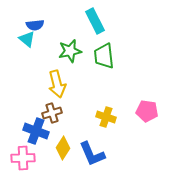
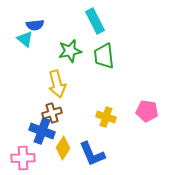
cyan triangle: moved 2 px left
blue cross: moved 6 px right
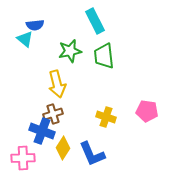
brown cross: moved 1 px right, 1 px down
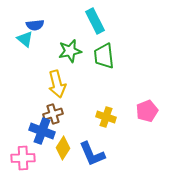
pink pentagon: rotated 30 degrees counterclockwise
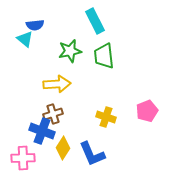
yellow arrow: rotated 80 degrees counterclockwise
